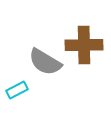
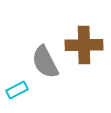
gray semicircle: rotated 32 degrees clockwise
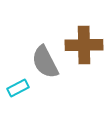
cyan rectangle: moved 1 px right, 2 px up
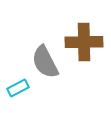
brown cross: moved 3 px up
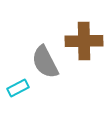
brown cross: moved 1 px up
